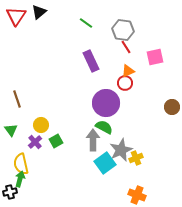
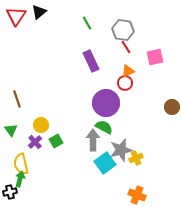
green line: moved 1 px right; rotated 24 degrees clockwise
gray star: rotated 10 degrees clockwise
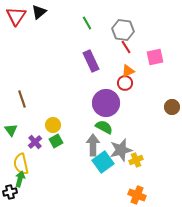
brown line: moved 5 px right
yellow circle: moved 12 px right
gray arrow: moved 5 px down
yellow cross: moved 2 px down
cyan square: moved 2 px left, 1 px up
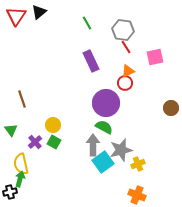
brown circle: moved 1 px left, 1 px down
green square: moved 2 px left, 1 px down; rotated 32 degrees counterclockwise
yellow cross: moved 2 px right, 4 px down
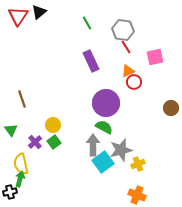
red triangle: moved 2 px right
red circle: moved 9 px right, 1 px up
green square: rotated 24 degrees clockwise
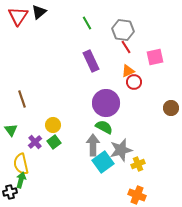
green arrow: moved 1 px right, 1 px down
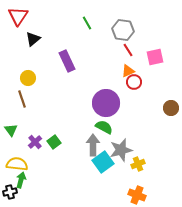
black triangle: moved 6 px left, 27 px down
red line: moved 2 px right, 3 px down
purple rectangle: moved 24 px left
yellow circle: moved 25 px left, 47 px up
yellow semicircle: moved 4 px left; rotated 110 degrees clockwise
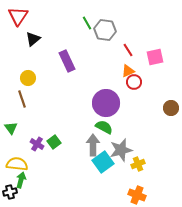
gray hexagon: moved 18 px left
green triangle: moved 2 px up
purple cross: moved 2 px right, 2 px down; rotated 16 degrees counterclockwise
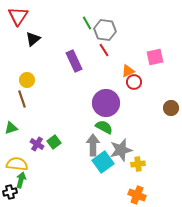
red line: moved 24 px left
purple rectangle: moved 7 px right
yellow circle: moved 1 px left, 2 px down
green triangle: rotated 48 degrees clockwise
yellow cross: rotated 16 degrees clockwise
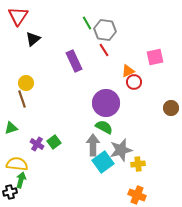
yellow circle: moved 1 px left, 3 px down
